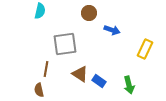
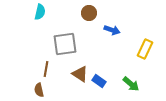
cyan semicircle: moved 1 px down
green arrow: moved 2 px right, 1 px up; rotated 36 degrees counterclockwise
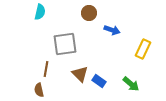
yellow rectangle: moved 2 px left
brown triangle: rotated 12 degrees clockwise
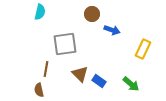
brown circle: moved 3 px right, 1 px down
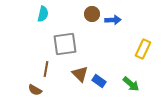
cyan semicircle: moved 3 px right, 2 px down
blue arrow: moved 1 px right, 10 px up; rotated 21 degrees counterclockwise
brown semicircle: moved 4 px left; rotated 48 degrees counterclockwise
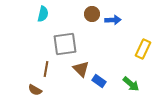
brown triangle: moved 1 px right, 5 px up
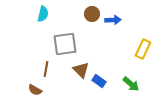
brown triangle: moved 1 px down
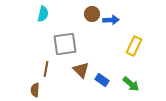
blue arrow: moved 2 px left
yellow rectangle: moved 9 px left, 3 px up
blue rectangle: moved 3 px right, 1 px up
brown semicircle: rotated 64 degrees clockwise
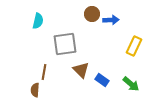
cyan semicircle: moved 5 px left, 7 px down
brown line: moved 2 px left, 3 px down
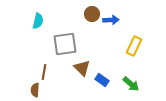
brown triangle: moved 1 px right, 2 px up
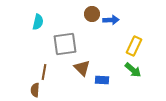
cyan semicircle: moved 1 px down
blue rectangle: rotated 32 degrees counterclockwise
green arrow: moved 2 px right, 14 px up
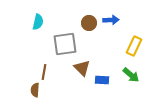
brown circle: moved 3 px left, 9 px down
green arrow: moved 2 px left, 5 px down
